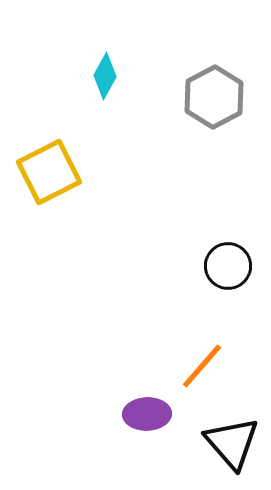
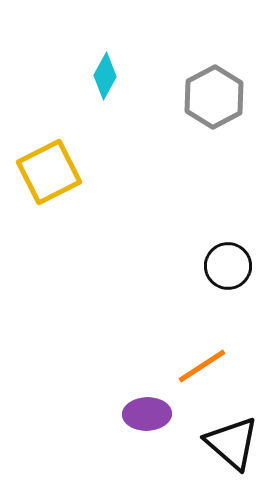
orange line: rotated 16 degrees clockwise
black triangle: rotated 8 degrees counterclockwise
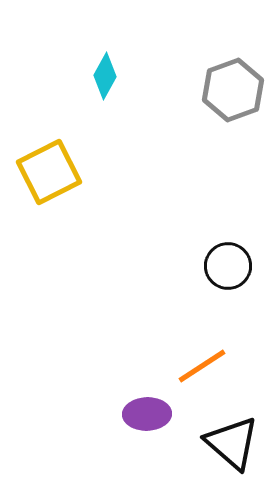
gray hexagon: moved 19 px right, 7 px up; rotated 8 degrees clockwise
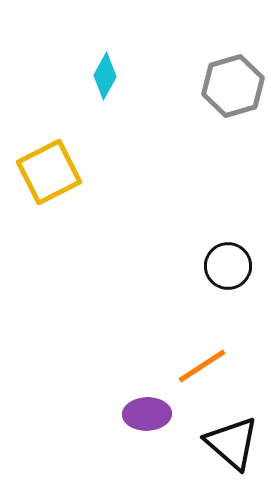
gray hexagon: moved 4 px up; rotated 4 degrees clockwise
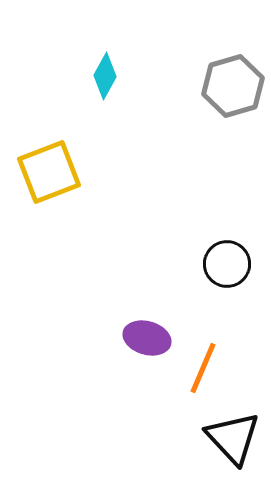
yellow square: rotated 6 degrees clockwise
black circle: moved 1 px left, 2 px up
orange line: moved 1 px right, 2 px down; rotated 34 degrees counterclockwise
purple ellipse: moved 76 px up; rotated 18 degrees clockwise
black triangle: moved 1 px right, 5 px up; rotated 6 degrees clockwise
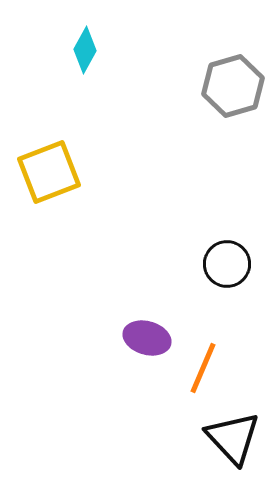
cyan diamond: moved 20 px left, 26 px up
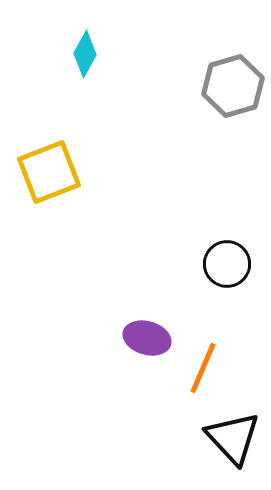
cyan diamond: moved 4 px down
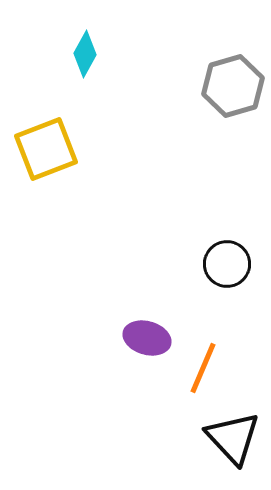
yellow square: moved 3 px left, 23 px up
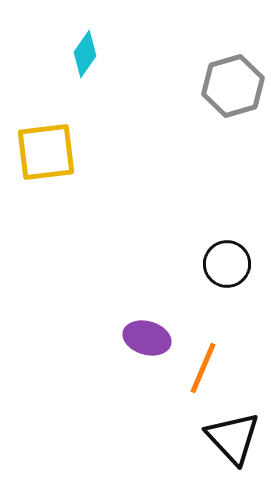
cyan diamond: rotated 6 degrees clockwise
yellow square: moved 3 px down; rotated 14 degrees clockwise
